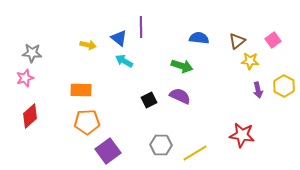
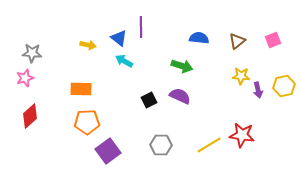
pink square: rotated 14 degrees clockwise
yellow star: moved 9 px left, 15 px down
yellow hexagon: rotated 20 degrees clockwise
orange rectangle: moved 1 px up
yellow line: moved 14 px right, 8 px up
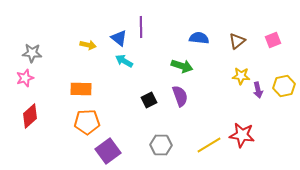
purple semicircle: rotated 45 degrees clockwise
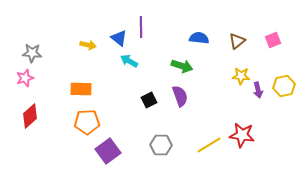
cyan arrow: moved 5 px right
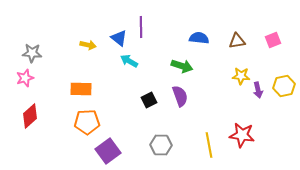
brown triangle: rotated 30 degrees clockwise
yellow line: rotated 70 degrees counterclockwise
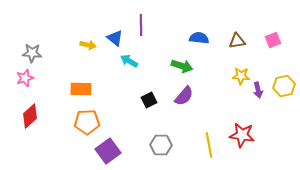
purple line: moved 2 px up
blue triangle: moved 4 px left
purple semicircle: moved 4 px right; rotated 60 degrees clockwise
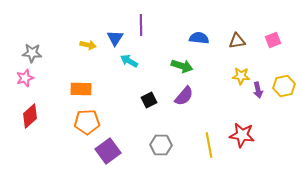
blue triangle: rotated 24 degrees clockwise
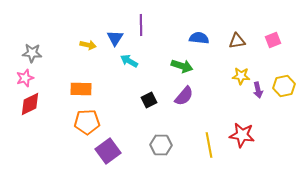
red diamond: moved 12 px up; rotated 15 degrees clockwise
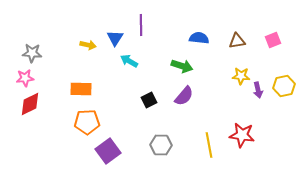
pink star: rotated 12 degrees clockwise
